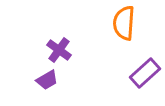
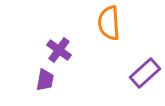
orange semicircle: moved 15 px left; rotated 8 degrees counterclockwise
purple trapezoid: moved 2 px left; rotated 50 degrees counterclockwise
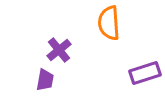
purple cross: rotated 15 degrees clockwise
purple rectangle: rotated 24 degrees clockwise
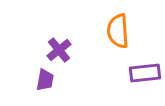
orange semicircle: moved 9 px right, 8 px down
purple rectangle: rotated 12 degrees clockwise
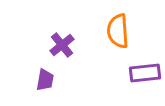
purple cross: moved 3 px right, 5 px up
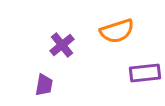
orange semicircle: moved 1 px left; rotated 104 degrees counterclockwise
purple trapezoid: moved 1 px left, 5 px down
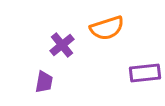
orange semicircle: moved 10 px left, 3 px up
purple trapezoid: moved 3 px up
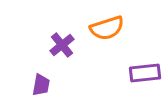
purple trapezoid: moved 3 px left, 3 px down
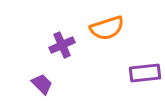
purple cross: rotated 15 degrees clockwise
purple trapezoid: moved 1 px right, 1 px up; rotated 55 degrees counterclockwise
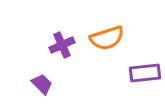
orange semicircle: moved 10 px down
